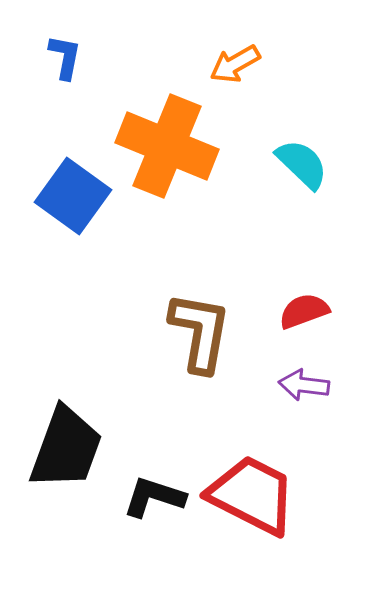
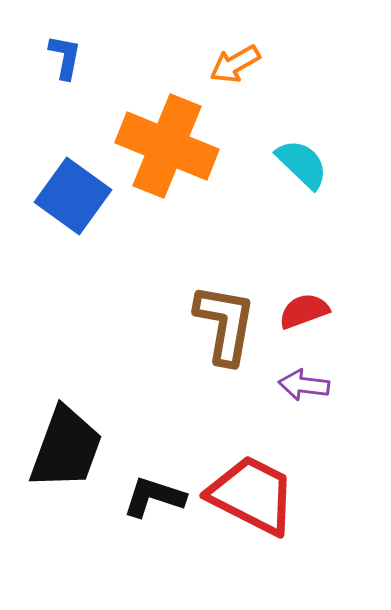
brown L-shape: moved 25 px right, 8 px up
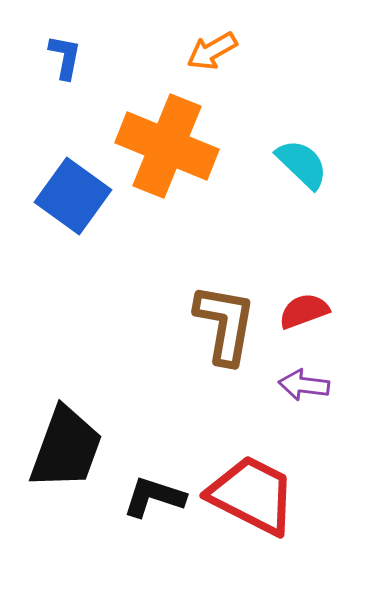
orange arrow: moved 23 px left, 13 px up
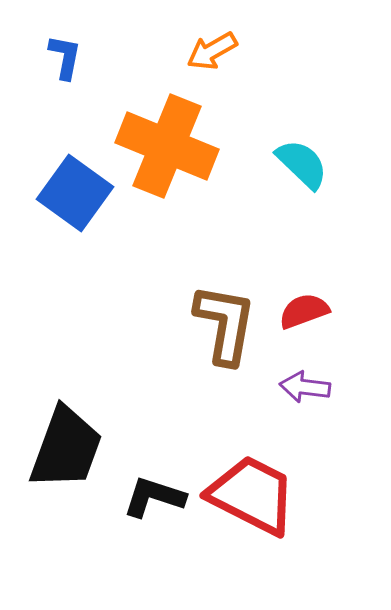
blue square: moved 2 px right, 3 px up
purple arrow: moved 1 px right, 2 px down
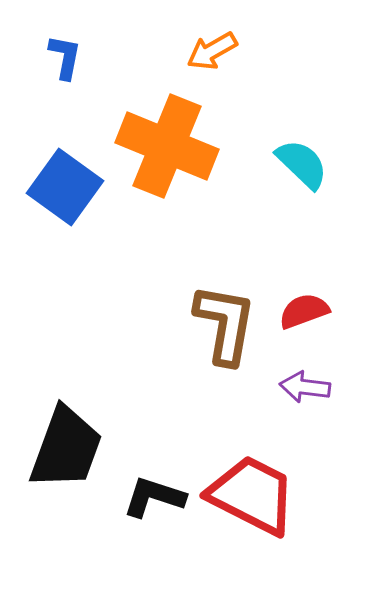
blue square: moved 10 px left, 6 px up
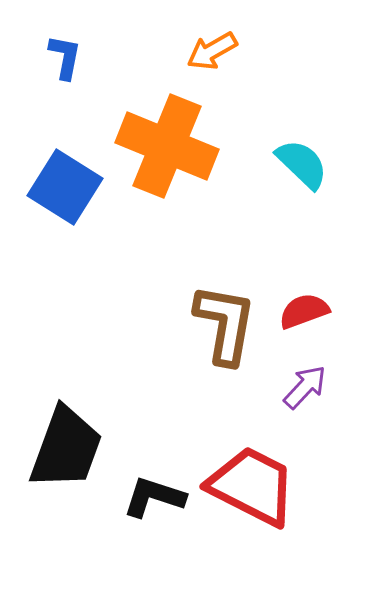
blue square: rotated 4 degrees counterclockwise
purple arrow: rotated 126 degrees clockwise
red trapezoid: moved 9 px up
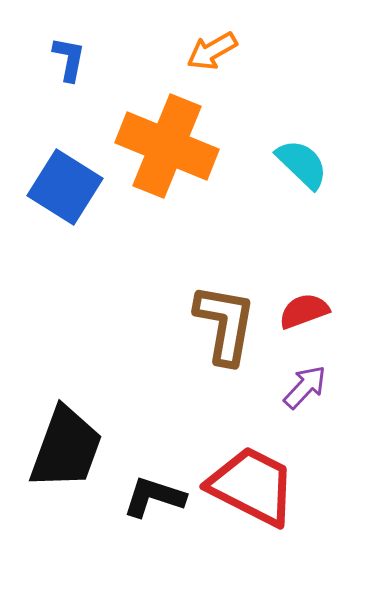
blue L-shape: moved 4 px right, 2 px down
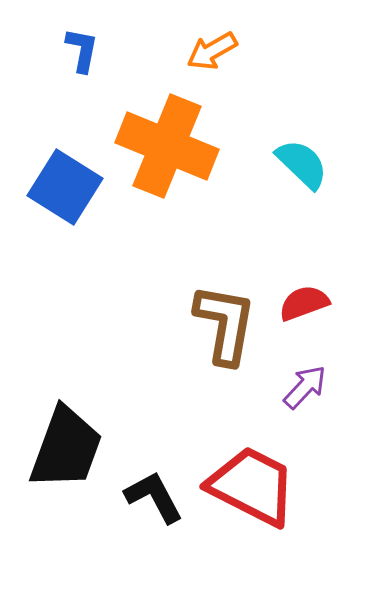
blue L-shape: moved 13 px right, 9 px up
red semicircle: moved 8 px up
black L-shape: rotated 44 degrees clockwise
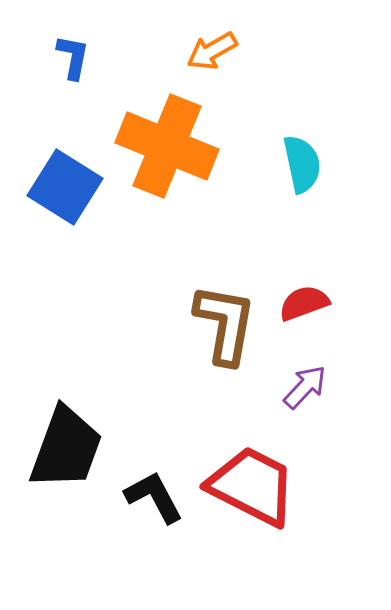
blue L-shape: moved 9 px left, 7 px down
cyan semicircle: rotated 34 degrees clockwise
